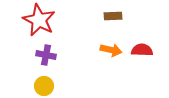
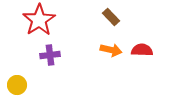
brown rectangle: moved 2 px left, 1 px down; rotated 48 degrees clockwise
red star: rotated 12 degrees clockwise
purple cross: moved 4 px right; rotated 18 degrees counterclockwise
yellow circle: moved 27 px left, 1 px up
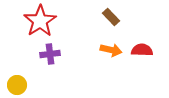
red star: moved 1 px right, 1 px down
purple cross: moved 1 px up
